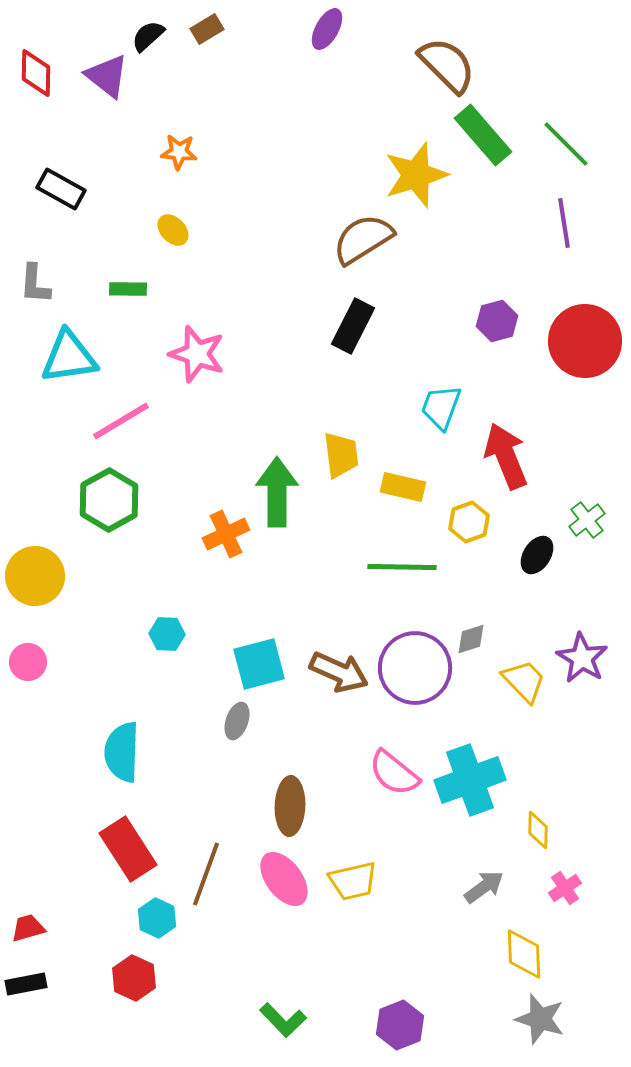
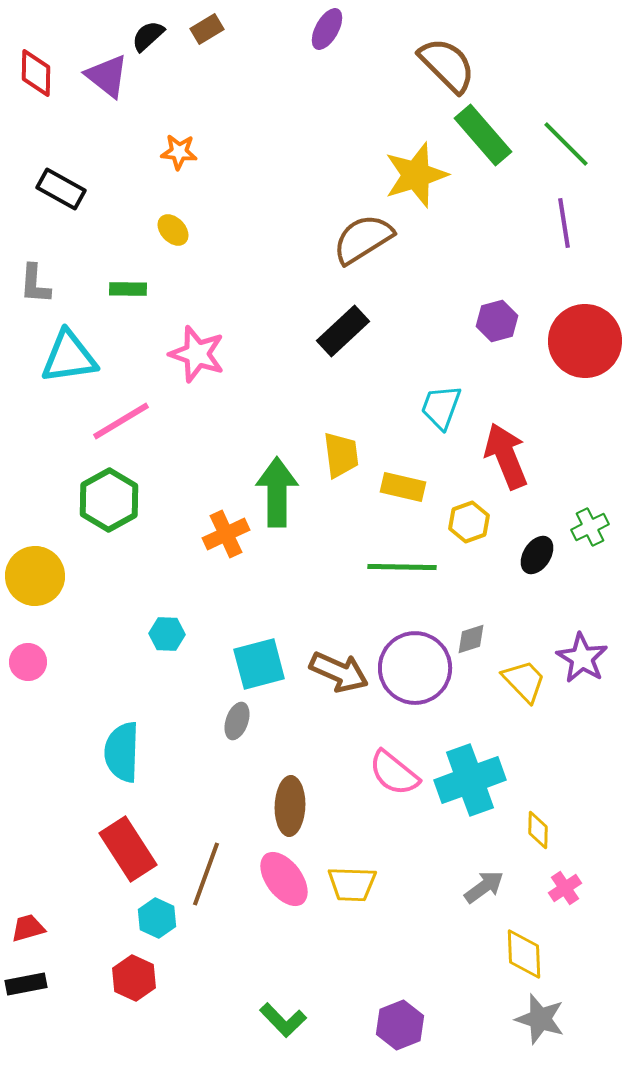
black rectangle at (353, 326): moved 10 px left, 5 px down; rotated 20 degrees clockwise
green cross at (587, 520): moved 3 px right, 7 px down; rotated 12 degrees clockwise
yellow trapezoid at (353, 881): moved 1 px left, 3 px down; rotated 15 degrees clockwise
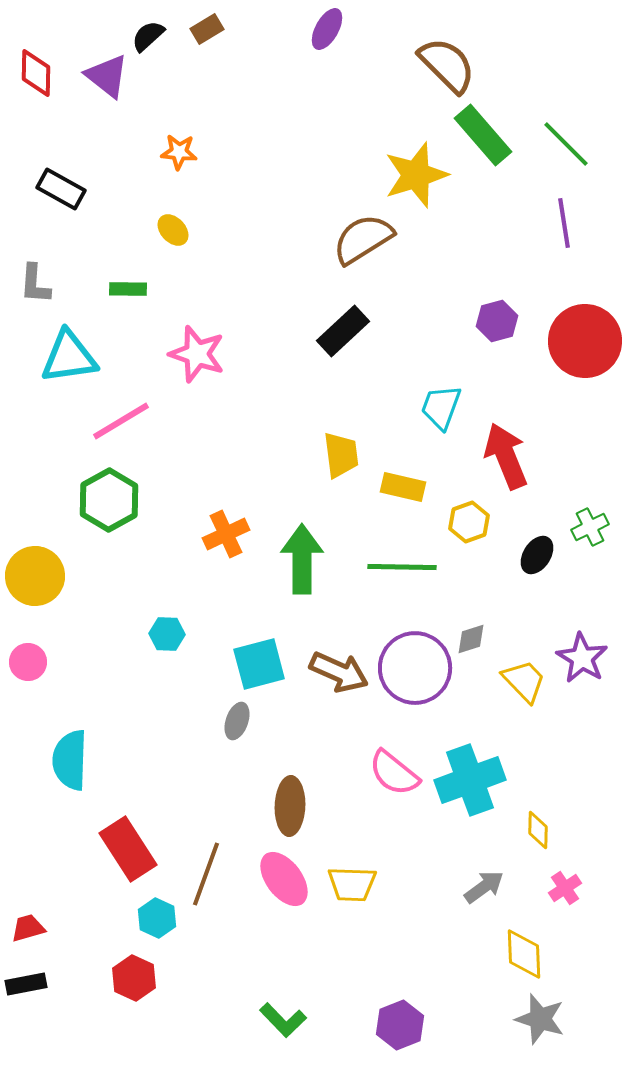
green arrow at (277, 492): moved 25 px right, 67 px down
cyan semicircle at (122, 752): moved 52 px left, 8 px down
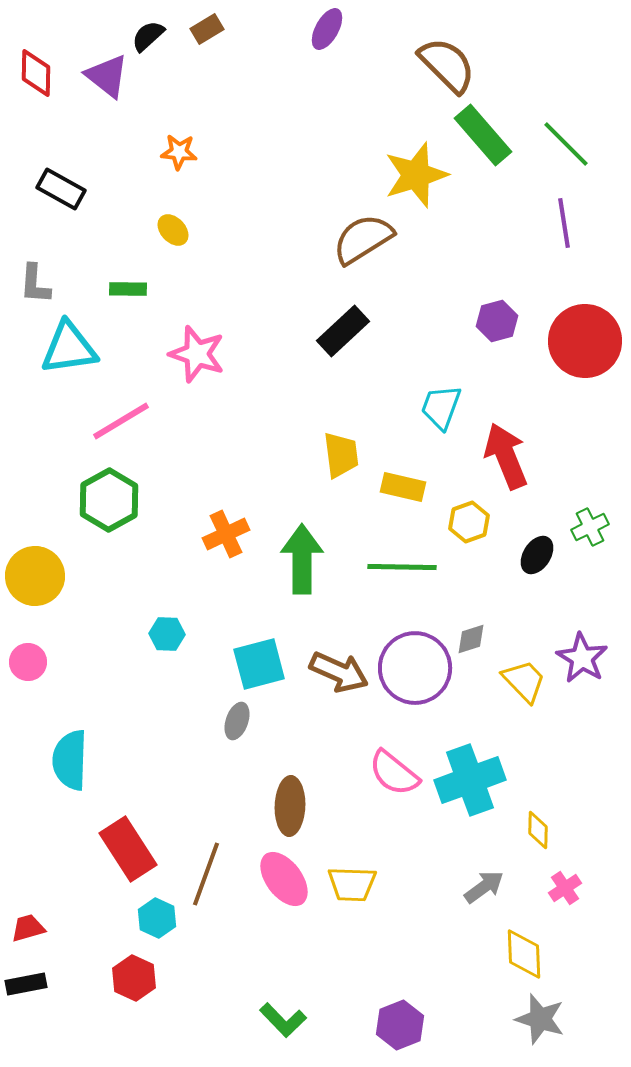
cyan triangle at (69, 357): moved 9 px up
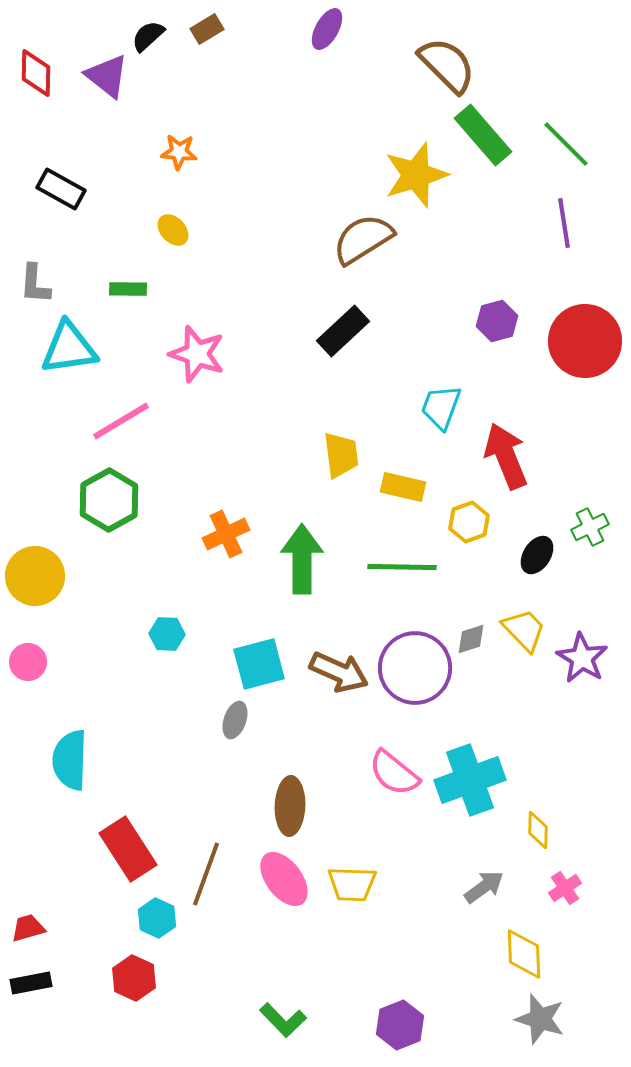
yellow trapezoid at (524, 681): moved 51 px up
gray ellipse at (237, 721): moved 2 px left, 1 px up
black rectangle at (26, 984): moved 5 px right, 1 px up
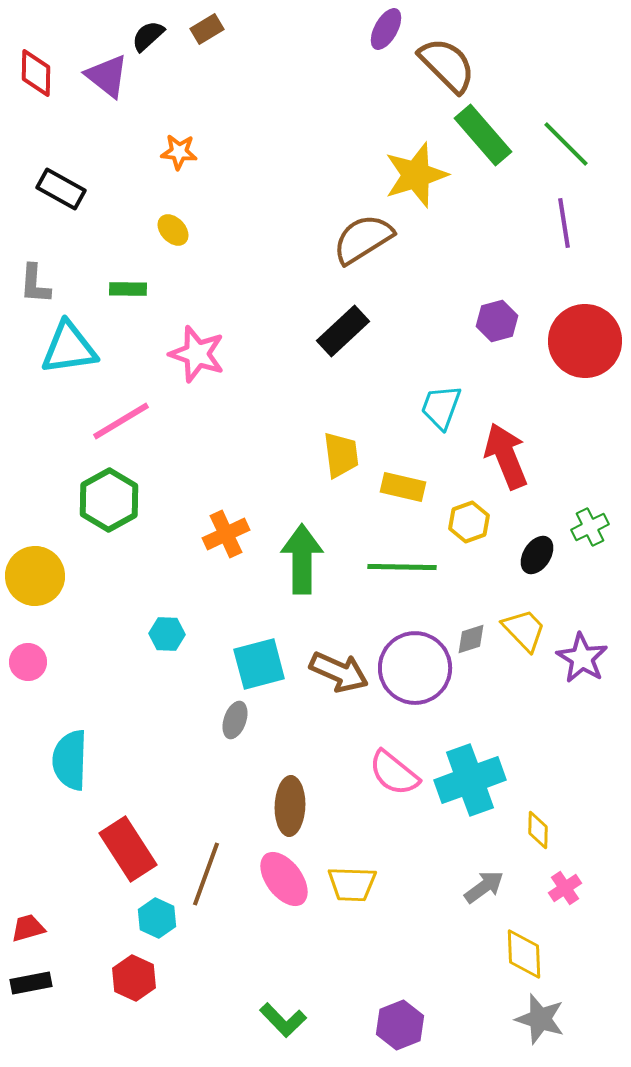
purple ellipse at (327, 29): moved 59 px right
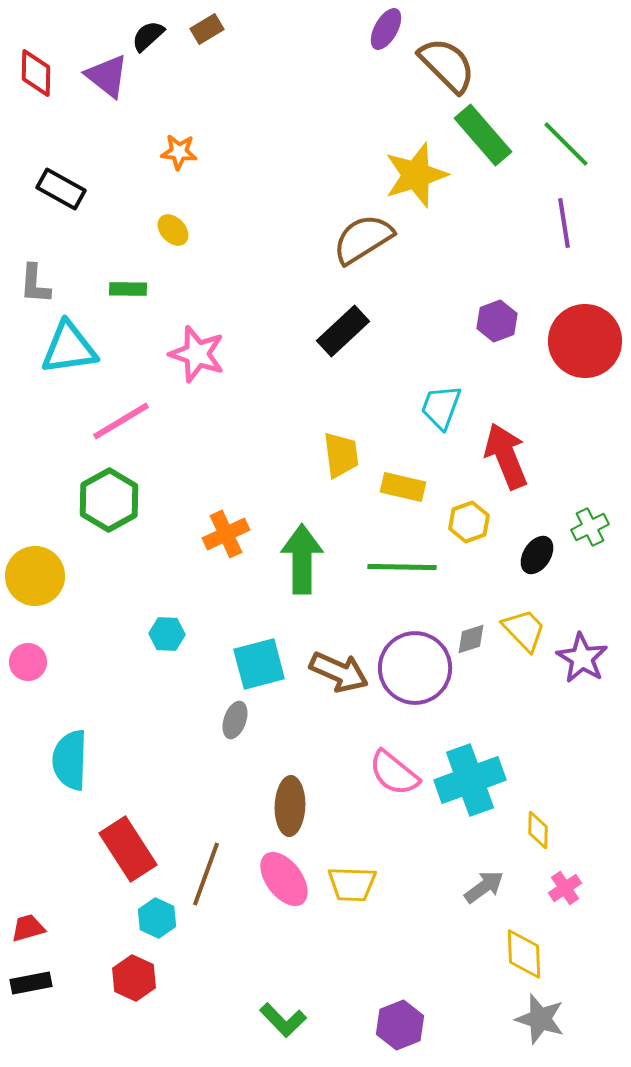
purple hexagon at (497, 321): rotated 6 degrees counterclockwise
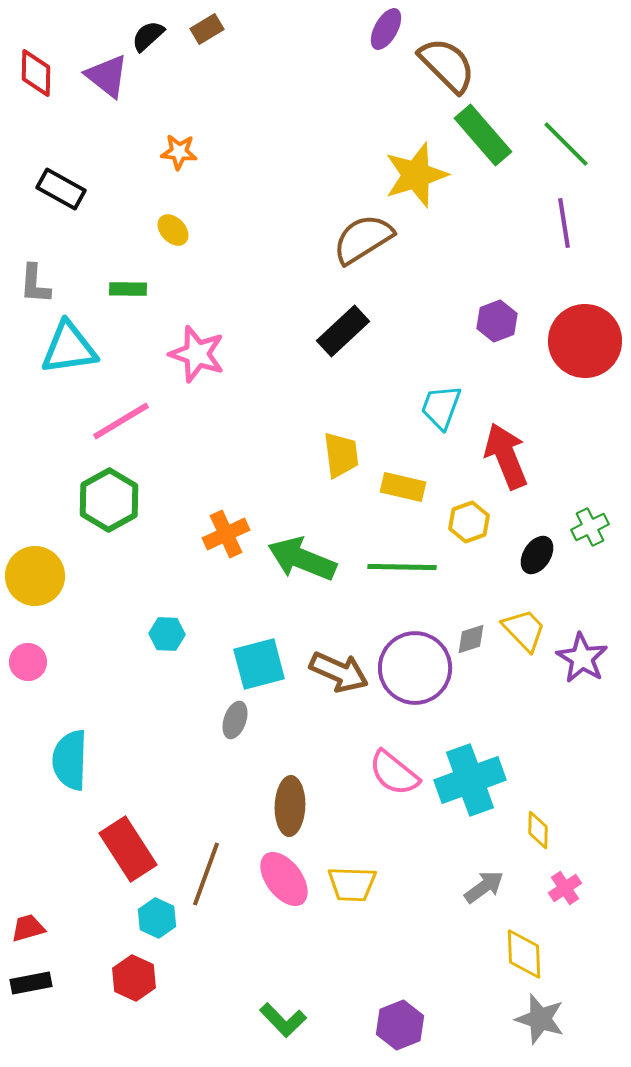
green arrow at (302, 559): rotated 68 degrees counterclockwise
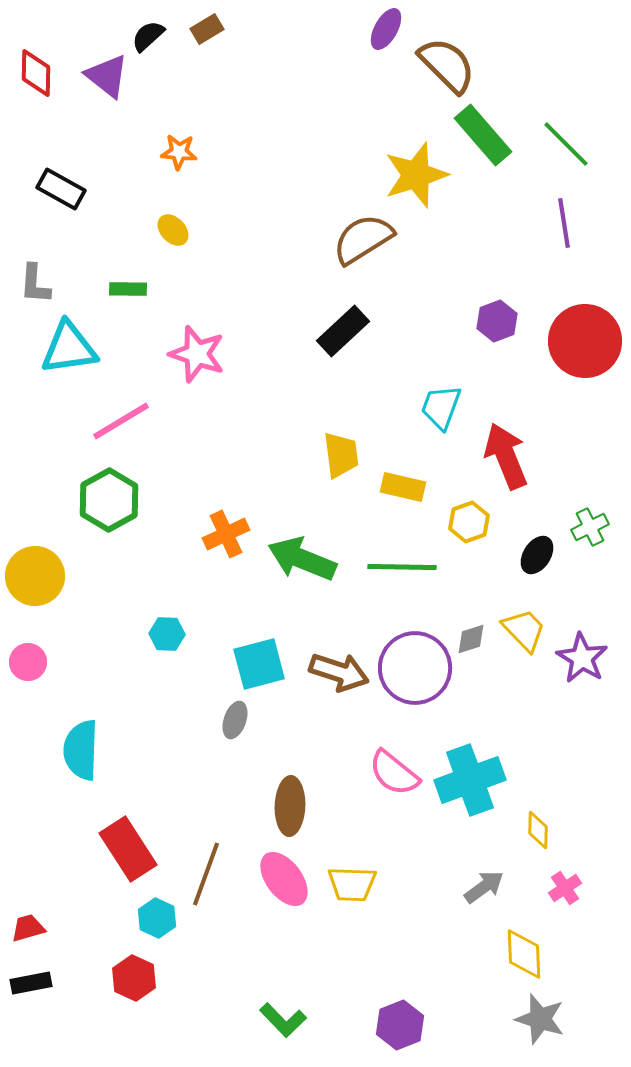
brown arrow at (339, 672): rotated 6 degrees counterclockwise
cyan semicircle at (70, 760): moved 11 px right, 10 px up
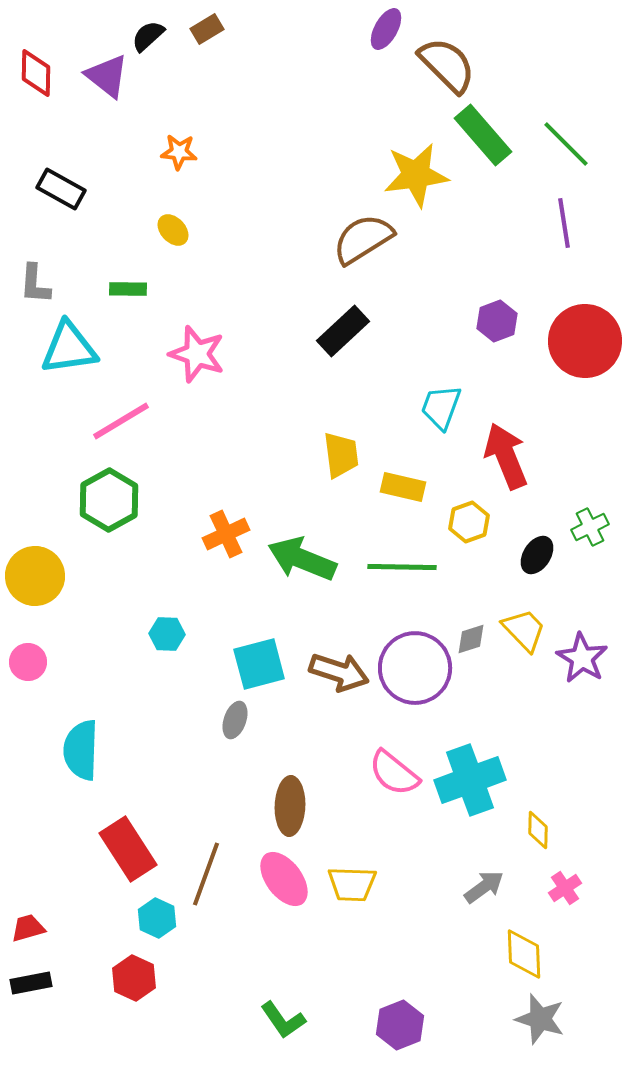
yellow star at (416, 175): rotated 10 degrees clockwise
green L-shape at (283, 1020): rotated 9 degrees clockwise
